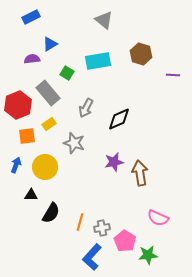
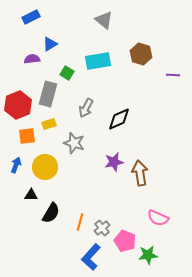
gray rectangle: moved 1 px down; rotated 55 degrees clockwise
yellow rectangle: rotated 16 degrees clockwise
gray cross: rotated 28 degrees counterclockwise
pink pentagon: rotated 10 degrees counterclockwise
blue L-shape: moved 1 px left
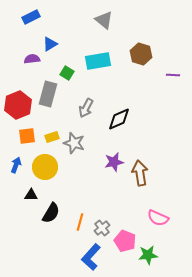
yellow rectangle: moved 3 px right, 13 px down
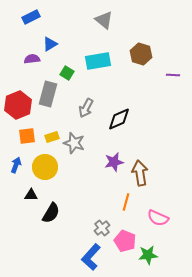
orange line: moved 46 px right, 20 px up
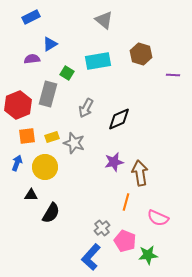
blue arrow: moved 1 px right, 2 px up
